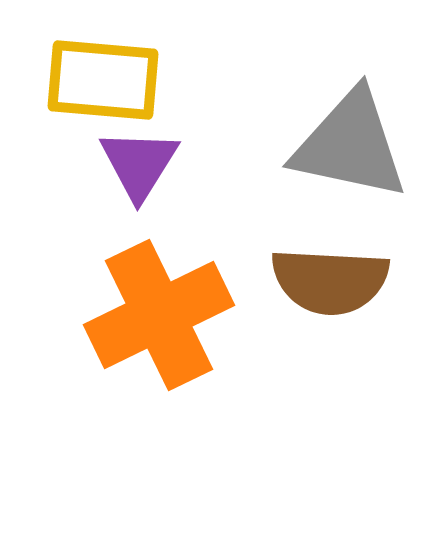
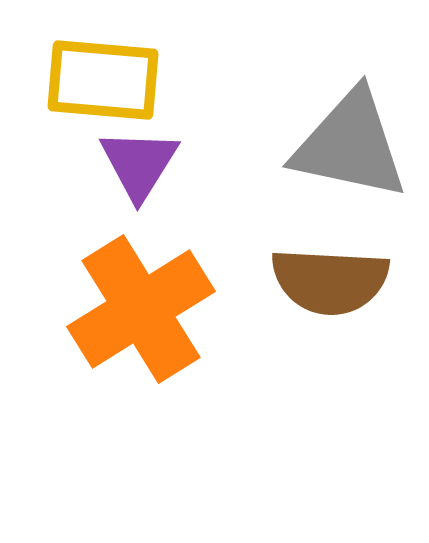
orange cross: moved 18 px left, 6 px up; rotated 6 degrees counterclockwise
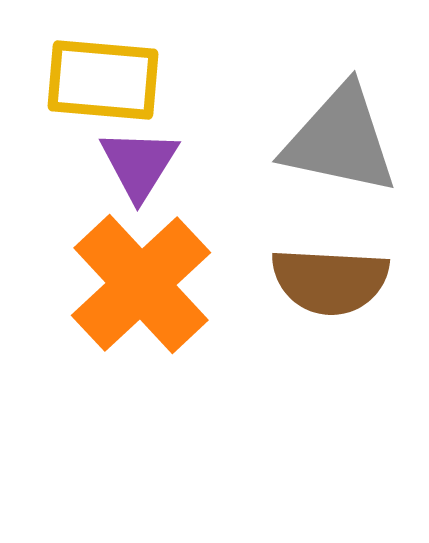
gray triangle: moved 10 px left, 5 px up
orange cross: moved 25 px up; rotated 11 degrees counterclockwise
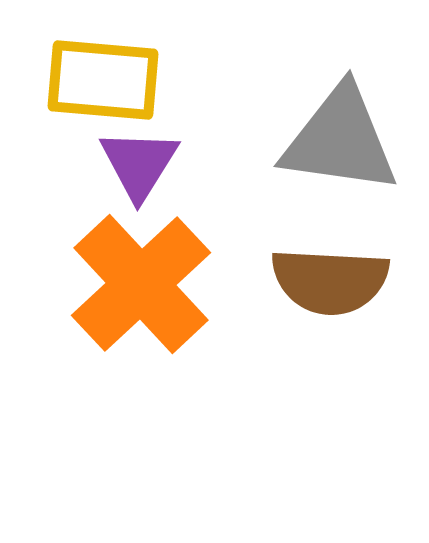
gray triangle: rotated 4 degrees counterclockwise
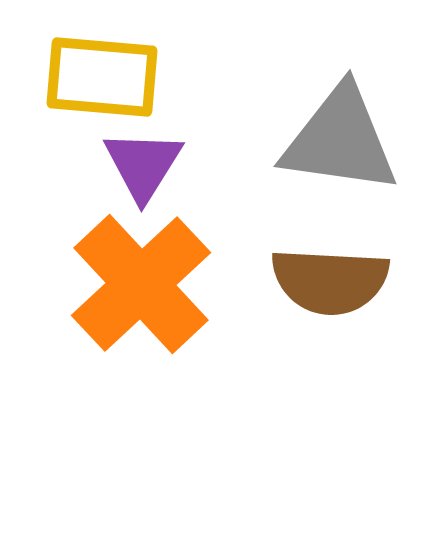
yellow rectangle: moved 1 px left, 3 px up
purple triangle: moved 4 px right, 1 px down
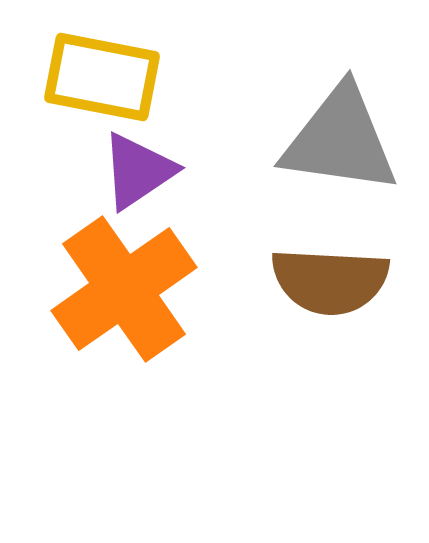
yellow rectangle: rotated 6 degrees clockwise
purple triangle: moved 5 px left, 6 px down; rotated 24 degrees clockwise
orange cross: moved 17 px left, 5 px down; rotated 8 degrees clockwise
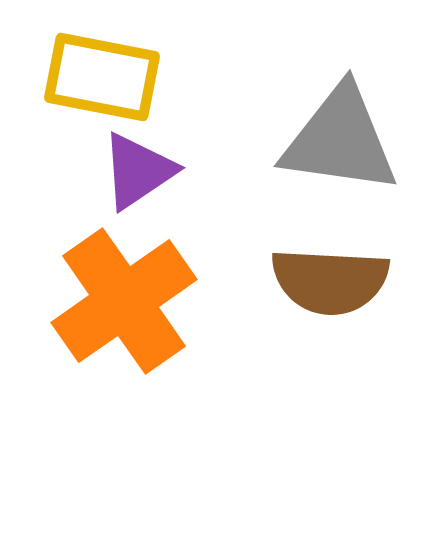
orange cross: moved 12 px down
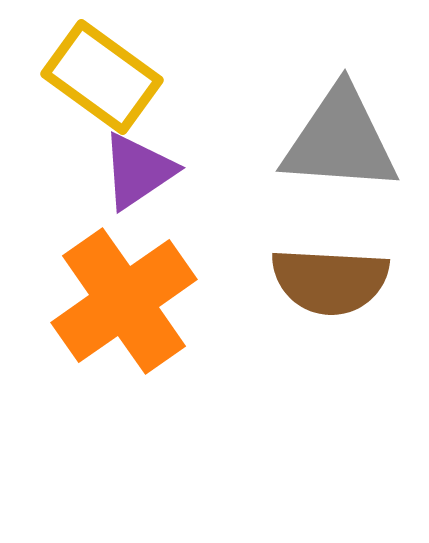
yellow rectangle: rotated 25 degrees clockwise
gray triangle: rotated 4 degrees counterclockwise
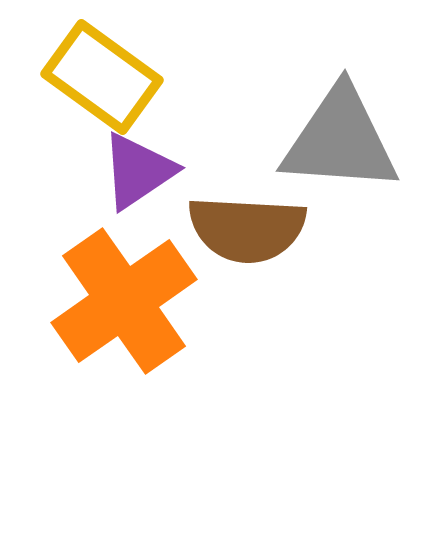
brown semicircle: moved 83 px left, 52 px up
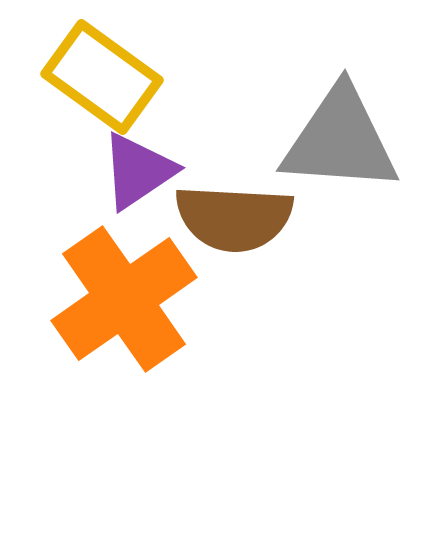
brown semicircle: moved 13 px left, 11 px up
orange cross: moved 2 px up
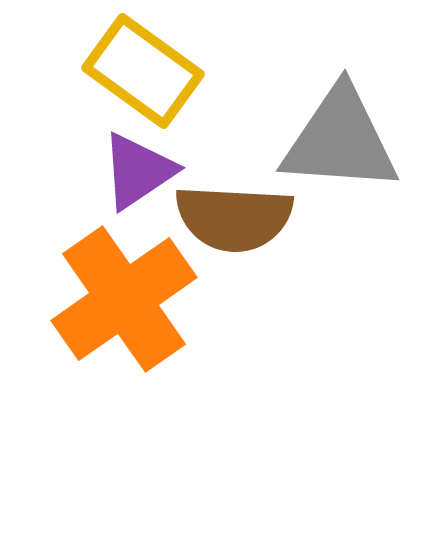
yellow rectangle: moved 41 px right, 6 px up
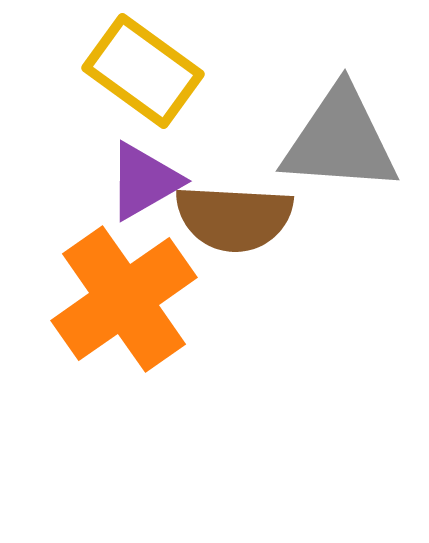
purple triangle: moved 6 px right, 10 px down; rotated 4 degrees clockwise
